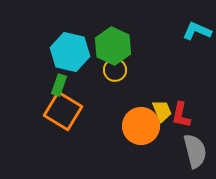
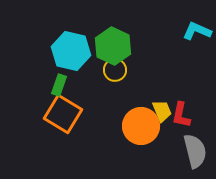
cyan hexagon: moved 1 px right, 1 px up
orange square: moved 3 px down
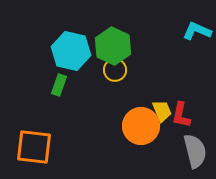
orange square: moved 29 px left, 33 px down; rotated 24 degrees counterclockwise
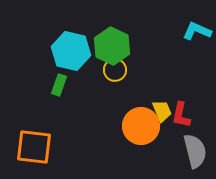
green hexagon: moved 1 px left
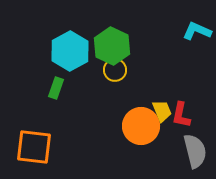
cyan hexagon: moved 1 px left; rotated 18 degrees clockwise
green rectangle: moved 3 px left, 3 px down
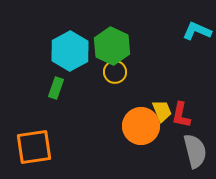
yellow circle: moved 2 px down
orange square: rotated 15 degrees counterclockwise
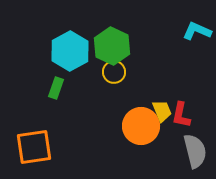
yellow circle: moved 1 px left
